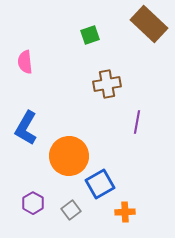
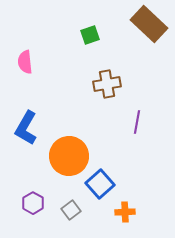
blue square: rotated 12 degrees counterclockwise
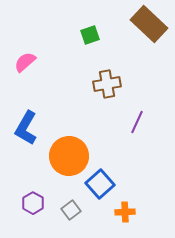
pink semicircle: rotated 55 degrees clockwise
purple line: rotated 15 degrees clockwise
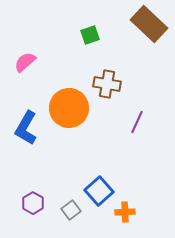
brown cross: rotated 20 degrees clockwise
orange circle: moved 48 px up
blue square: moved 1 px left, 7 px down
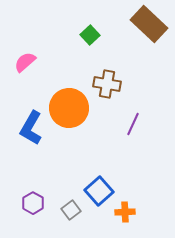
green square: rotated 24 degrees counterclockwise
purple line: moved 4 px left, 2 px down
blue L-shape: moved 5 px right
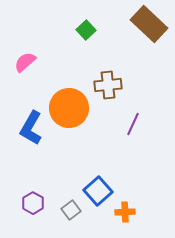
green square: moved 4 px left, 5 px up
brown cross: moved 1 px right, 1 px down; rotated 16 degrees counterclockwise
blue square: moved 1 px left
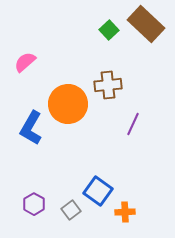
brown rectangle: moved 3 px left
green square: moved 23 px right
orange circle: moved 1 px left, 4 px up
blue square: rotated 12 degrees counterclockwise
purple hexagon: moved 1 px right, 1 px down
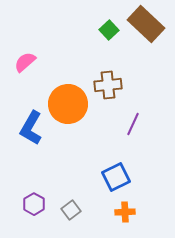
blue square: moved 18 px right, 14 px up; rotated 28 degrees clockwise
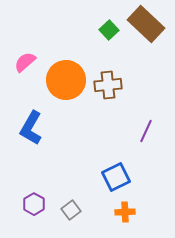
orange circle: moved 2 px left, 24 px up
purple line: moved 13 px right, 7 px down
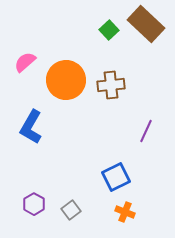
brown cross: moved 3 px right
blue L-shape: moved 1 px up
orange cross: rotated 24 degrees clockwise
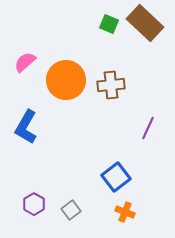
brown rectangle: moved 1 px left, 1 px up
green square: moved 6 px up; rotated 24 degrees counterclockwise
blue L-shape: moved 5 px left
purple line: moved 2 px right, 3 px up
blue square: rotated 12 degrees counterclockwise
